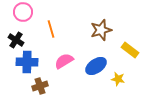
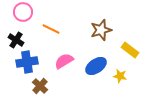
orange line: rotated 48 degrees counterclockwise
blue cross: rotated 10 degrees counterclockwise
yellow star: moved 2 px right, 3 px up
brown cross: rotated 28 degrees counterclockwise
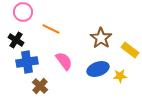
brown star: moved 8 px down; rotated 20 degrees counterclockwise
pink semicircle: rotated 84 degrees clockwise
blue ellipse: moved 2 px right, 3 px down; rotated 15 degrees clockwise
yellow star: rotated 16 degrees counterclockwise
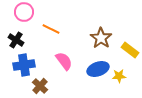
pink circle: moved 1 px right
blue cross: moved 3 px left, 3 px down
yellow star: moved 1 px left
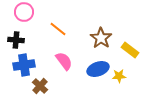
orange line: moved 7 px right; rotated 12 degrees clockwise
black cross: rotated 28 degrees counterclockwise
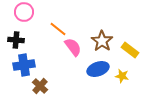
brown star: moved 1 px right, 3 px down
pink semicircle: moved 9 px right, 14 px up
yellow star: moved 3 px right; rotated 16 degrees clockwise
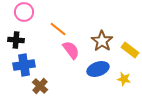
pink semicircle: moved 2 px left, 3 px down
yellow star: moved 2 px right, 3 px down
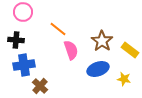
pink circle: moved 1 px left
pink semicircle: rotated 18 degrees clockwise
